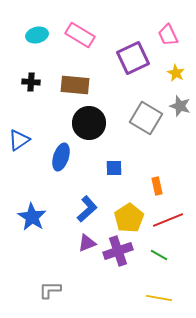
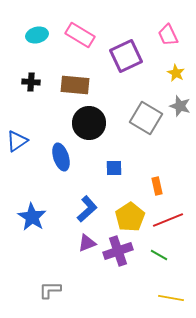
purple square: moved 7 px left, 2 px up
blue triangle: moved 2 px left, 1 px down
blue ellipse: rotated 36 degrees counterclockwise
yellow pentagon: moved 1 px right, 1 px up
yellow line: moved 12 px right
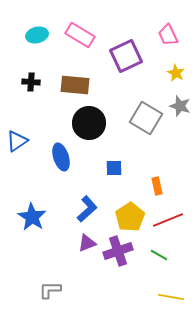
yellow line: moved 1 px up
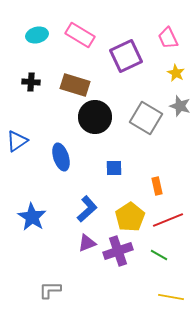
pink trapezoid: moved 3 px down
brown rectangle: rotated 12 degrees clockwise
black circle: moved 6 px right, 6 px up
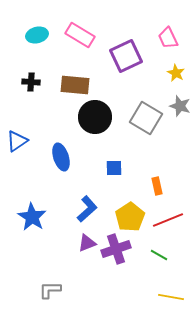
brown rectangle: rotated 12 degrees counterclockwise
purple cross: moved 2 px left, 2 px up
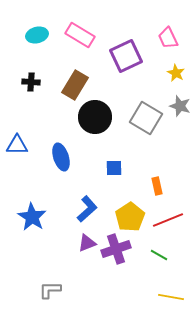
brown rectangle: rotated 64 degrees counterclockwise
blue triangle: moved 4 px down; rotated 35 degrees clockwise
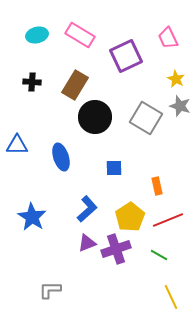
yellow star: moved 6 px down
black cross: moved 1 px right
yellow line: rotated 55 degrees clockwise
